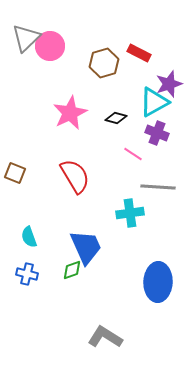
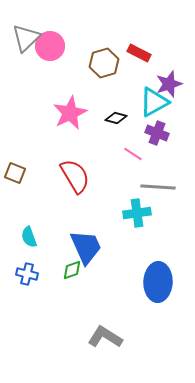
cyan cross: moved 7 px right
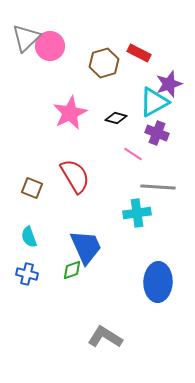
brown square: moved 17 px right, 15 px down
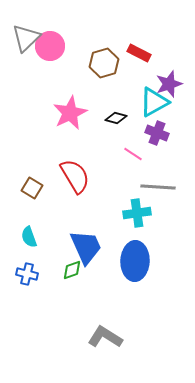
brown square: rotated 10 degrees clockwise
blue ellipse: moved 23 px left, 21 px up
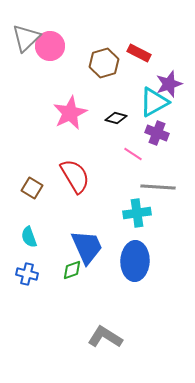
blue trapezoid: moved 1 px right
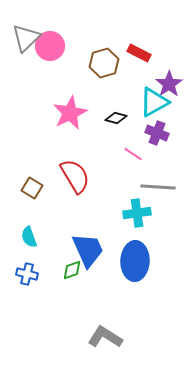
purple star: rotated 16 degrees counterclockwise
blue trapezoid: moved 1 px right, 3 px down
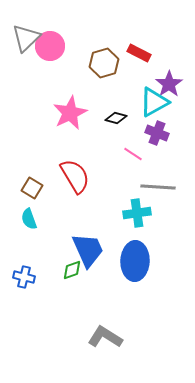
cyan semicircle: moved 18 px up
blue cross: moved 3 px left, 3 px down
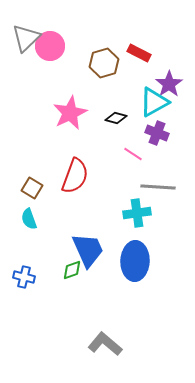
red semicircle: rotated 51 degrees clockwise
gray L-shape: moved 7 px down; rotated 8 degrees clockwise
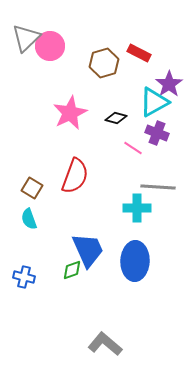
pink line: moved 6 px up
cyan cross: moved 5 px up; rotated 8 degrees clockwise
